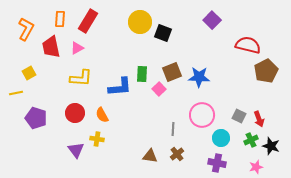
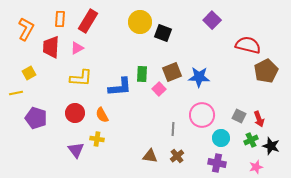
red trapezoid: rotated 15 degrees clockwise
brown cross: moved 2 px down
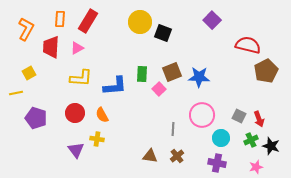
blue L-shape: moved 5 px left, 1 px up
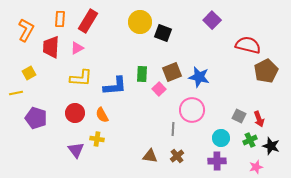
orange L-shape: moved 1 px down
blue star: rotated 10 degrees clockwise
pink circle: moved 10 px left, 5 px up
green cross: moved 1 px left
purple cross: moved 2 px up; rotated 12 degrees counterclockwise
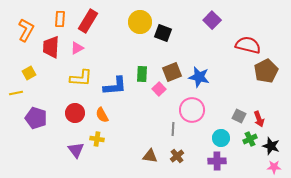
green cross: moved 1 px up
pink star: moved 18 px right; rotated 16 degrees clockwise
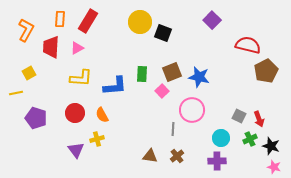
pink square: moved 3 px right, 2 px down
yellow cross: rotated 24 degrees counterclockwise
pink star: rotated 16 degrees clockwise
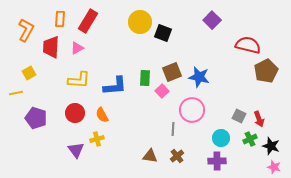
green rectangle: moved 3 px right, 4 px down
yellow L-shape: moved 2 px left, 2 px down
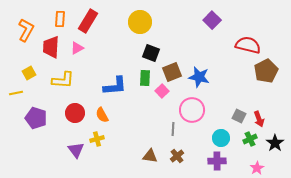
black square: moved 12 px left, 20 px down
yellow L-shape: moved 16 px left
black star: moved 4 px right, 3 px up; rotated 18 degrees clockwise
pink star: moved 17 px left, 1 px down; rotated 24 degrees clockwise
